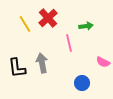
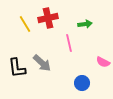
red cross: rotated 30 degrees clockwise
green arrow: moved 1 px left, 2 px up
gray arrow: rotated 144 degrees clockwise
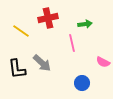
yellow line: moved 4 px left, 7 px down; rotated 24 degrees counterclockwise
pink line: moved 3 px right
black L-shape: moved 1 px down
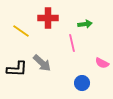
red cross: rotated 12 degrees clockwise
pink semicircle: moved 1 px left, 1 px down
black L-shape: rotated 80 degrees counterclockwise
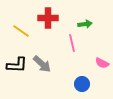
gray arrow: moved 1 px down
black L-shape: moved 4 px up
blue circle: moved 1 px down
